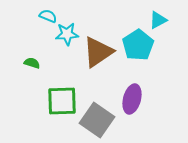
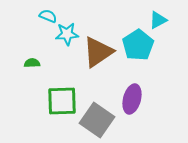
green semicircle: rotated 21 degrees counterclockwise
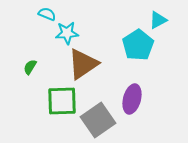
cyan semicircle: moved 1 px left, 2 px up
cyan star: moved 1 px up
brown triangle: moved 15 px left, 12 px down
green semicircle: moved 2 px left, 4 px down; rotated 56 degrees counterclockwise
gray square: moved 1 px right; rotated 20 degrees clockwise
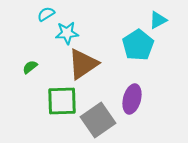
cyan semicircle: moved 1 px left; rotated 54 degrees counterclockwise
green semicircle: rotated 21 degrees clockwise
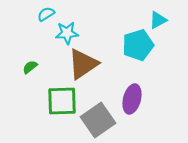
cyan pentagon: rotated 16 degrees clockwise
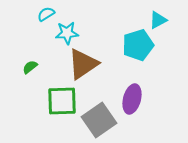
gray square: moved 1 px right
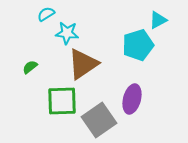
cyan star: rotated 10 degrees clockwise
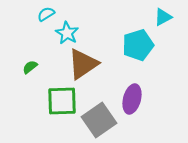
cyan triangle: moved 5 px right, 3 px up
cyan star: rotated 25 degrees clockwise
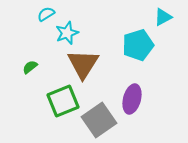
cyan star: rotated 20 degrees clockwise
brown triangle: rotated 24 degrees counterclockwise
green square: moved 1 px right; rotated 20 degrees counterclockwise
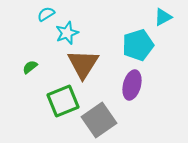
purple ellipse: moved 14 px up
